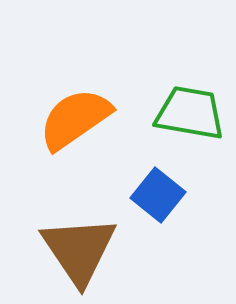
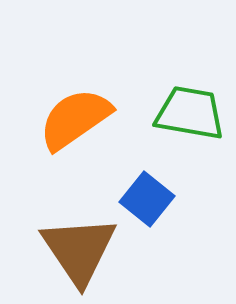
blue square: moved 11 px left, 4 px down
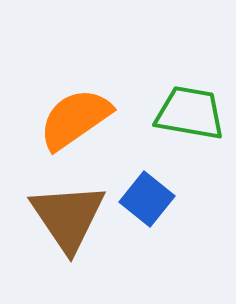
brown triangle: moved 11 px left, 33 px up
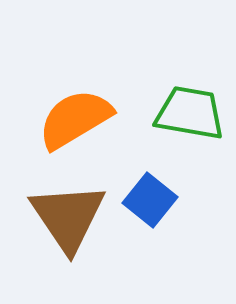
orange semicircle: rotated 4 degrees clockwise
blue square: moved 3 px right, 1 px down
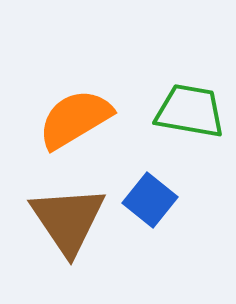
green trapezoid: moved 2 px up
brown triangle: moved 3 px down
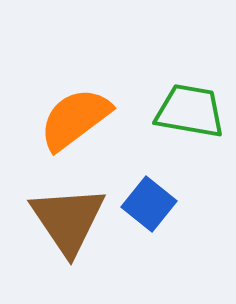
orange semicircle: rotated 6 degrees counterclockwise
blue square: moved 1 px left, 4 px down
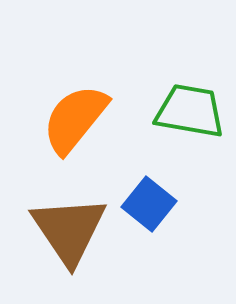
orange semicircle: rotated 14 degrees counterclockwise
brown triangle: moved 1 px right, 10 px down
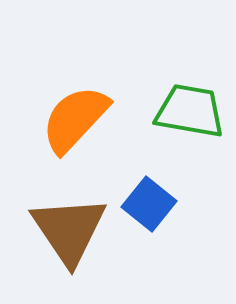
orange semicircle: rotated 4 degrees clockwise
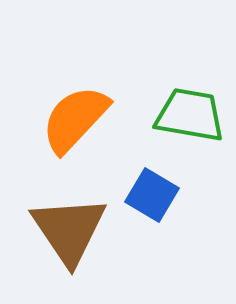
green trapezoid: moved 4 px down
blue square: moved 3 px right, 9 px up; rotated 8 degrees counterclockwise
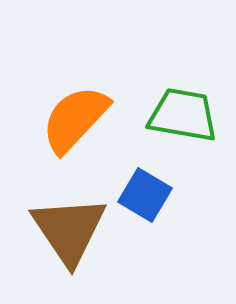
green trapezoid: moved 7 px left
blue square: moved 7 px left
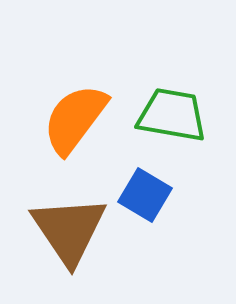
green trapezoid: moved 11 px left
orange semicircle: rotated 6 degrees counterclockwise
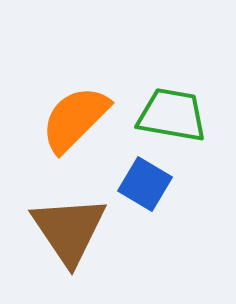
orange semicircle: rotated 8 degrees clockwise
blue square: moved 11 px up
